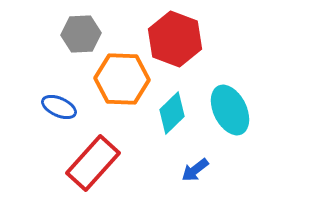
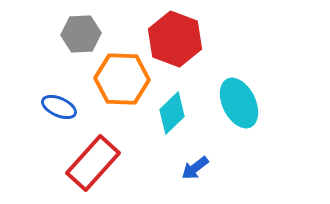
cyan ellipse: moved 9 px right, 7 px up
blue arrow: moved 2 px up
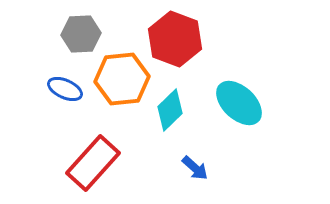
orange hexagon: rotated 8 degrees counterclockwise
cyan ellipse: rotated 21 degrees counterclockwise
blue ellipse: moved 6 px right, 18 px up
cyan diamond: moved 2 px left, 3 px up
blue arrow: rotated 100 degrees counterclockwise
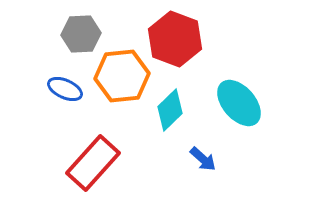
orange hexagon: moved 3 px up
cyan ellipse: rotated 6 degrees clockwise
blue arrow: moved 8 px right, 9 px up
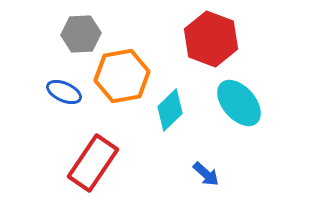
red hexagon: moved 36 px right
orange hexagon: rotated 4 degrees counterclockwise
blue ellipse: moved 1 px left, 3 px down
blue arrow: moved 3 px right, 15 px down
red rectangle: rotated 8 degrees counterclockwise
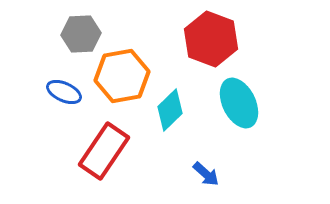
cyan ellipse: rotated 15 degrees clockwise
red rectangle: moved 11 px right, 12 px up
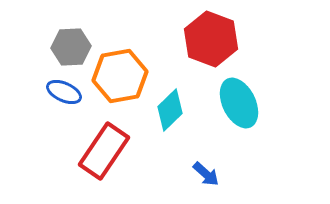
gray hexagon: moved 10 px left, 13 px down
orange hexagon: moved 2 px left
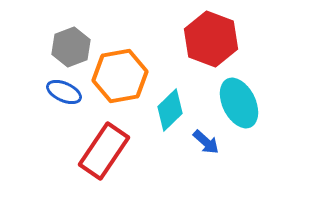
gray hexagon: rotated 18 degrees counterclockwise
blue arrow: moved 32 px up
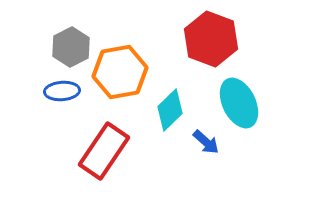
gray hexagon: rotated 6 degrees counterclockwise
orange hexagon: moved 4 px up
blue ellipse: moved 2 px left, 1 px up; rotated 28 degrees counterclockwise
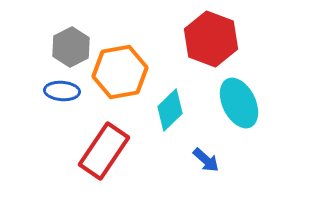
blue ellipse: rotated 8 degrees clockwise
blue arrow: moved 18 px down
